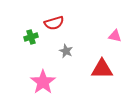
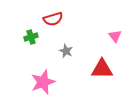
red semicircle: moved 1 px left, 4 px up
pink triangle: rotated 40 degrees clockwise
pink star: rotated 15 degrees clockwise
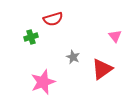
gray star: moved 7 px right, 6 px down
red triangle: rotated 35 degrees counterclockwise
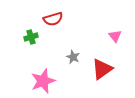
pink star: moved 1 px up
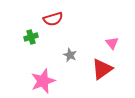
pink triangle: moved 3 px left, 7 px down
gray star: moved 3 px left, 2 px up
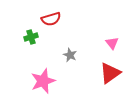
red semicircle: moved 2 px left
red triangle: moved 8 px right, 4 px down
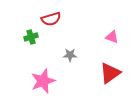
pink triangle: moved 6 px up; rotated 32 degrees counterclockwise
gray star: rotated 24 degrees counterclockwise
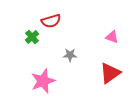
red semicircle: moved 2 px down
green cross: moved 1 px right; rotated 24 degrees counterclockwise
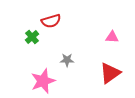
pink triangle: rotated 16 degrees counterclockwise
gray star: moved 3 px left, 5 px down
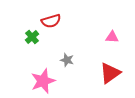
gray star: rotated 16 degrees clockwise
